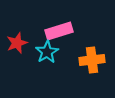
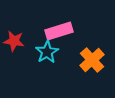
red star: moved 3 px left, 2 px up; rotated 30 degrees clockwise
orange cross: rotated 35 degrees counterclockwise
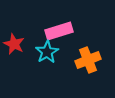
red star: moved 3 px down; rotated 15 degrees clockwise
orange cross: moved 4 px left; rotated 20 degrees clockwise
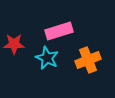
red star: rotated 25 degrees counterclockwise
cyan star: moved 6 px down; rotated 15 degrees counterclockwise
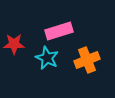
orange cross: moved 1 px left
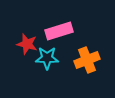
red star: moved 13 px right; rotated 15 degrees clockwise
cyan star: rotated 25 degrees counterclockwise
